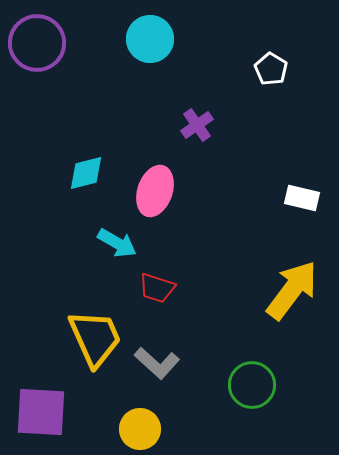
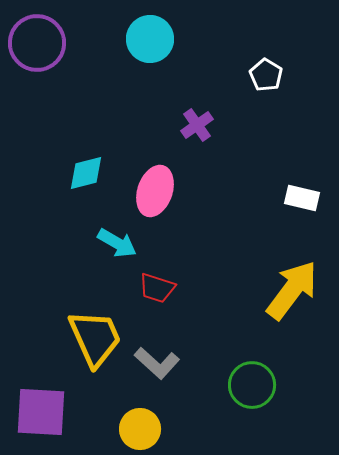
white pentagon: moved 5 px left, 6 px down
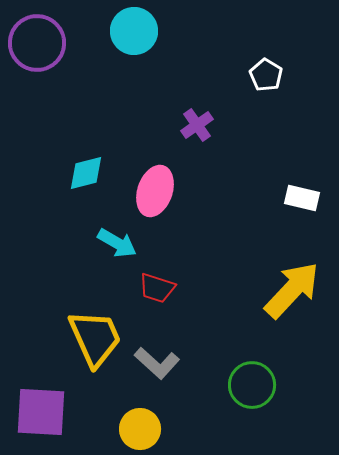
cyan circle: moved 16 px left, 8 px up
yellow arrow: rotated 6 degrees clockwise
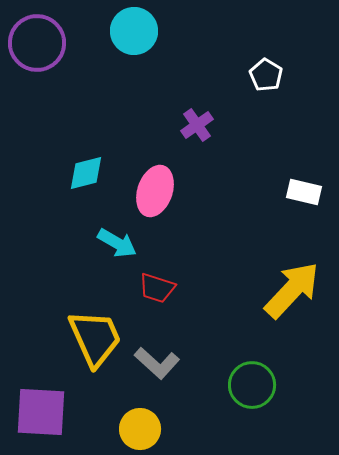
white rectangle: moved 2 px right, 6 px up
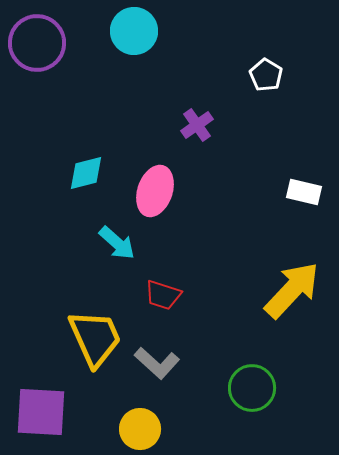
cyan arrow: rotated 12 degrees clockwise
red trapezoid: moved 6 px right, 7 px down
green circle: moved 3 px down
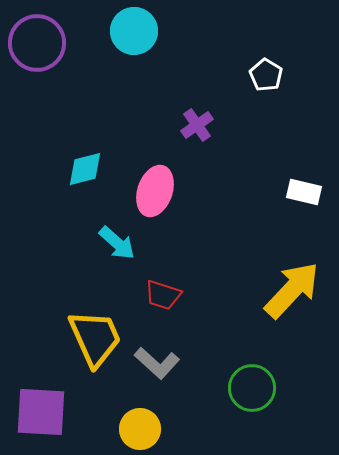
cyan diamond: moved 1 px left, 4 px up
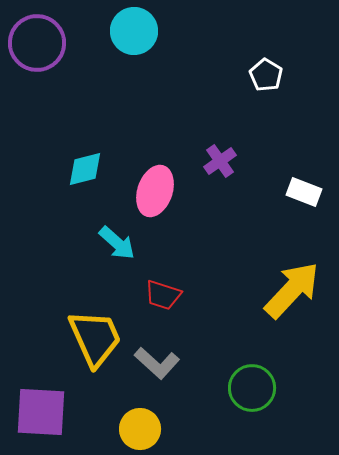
purple cross: moved 23 px right, 36 px down
white rectangle: rotated 8 degrees clockwise
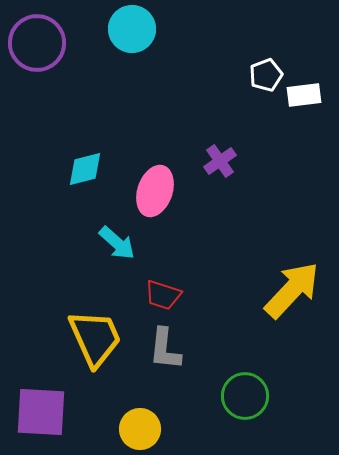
cyan circle: moved 2 px left, 2 px up
white pentagon: rotated 20 degrees clockwise
white rectangle: moved 97 px up; rotated 28 degrees counterclockwise
gray L-shape: moved 8 px right, 14 px up; rotated 54 degrees clockwise
green circle: moved 7 px left, 8 px down
